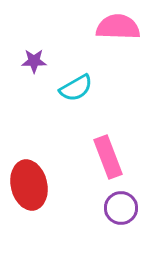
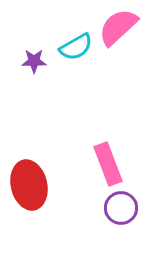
pink semicircle: rotated 45 degrees counterclockwise
cyan semicircle: moved 41 px up
pink rectangle: moved 7 px down
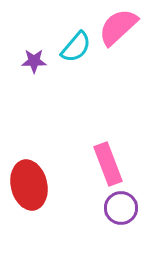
cyan semicircle: rotated 20 degrees counterclockwise
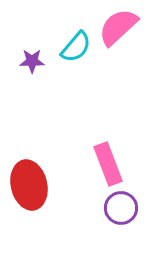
purple star: moved 2 px left
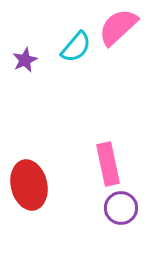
purple star: moved 7 px left, 1 px up; rotated 25 degrees counterclockwise
pink rectangle: rotated 9 degrees clockwise
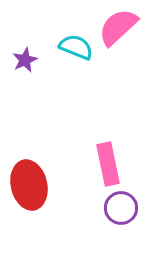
cyan semicircle: rotated 108 degrees counterclockwise
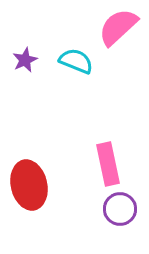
cyan semicircle: moved 14 px down
purple circle: moved 1 px left, 1 px down
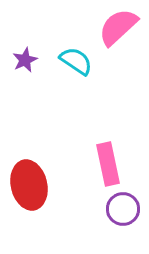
cyan semicircle: rotated 12 degrees clockwise
purple circle: moved 3 px right
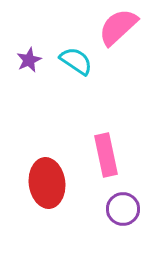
purple star: moved 4 px right
pink rectangle: moved 2 px left, 9 px up
red ellipse: moved 18 px right, 2 px up; rotated 6 degrees clockwise
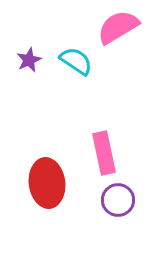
pink semicircle: rotated 12 degrees clockwise
pink rectangle: moved 2 px left, 2 px up
purple circle: moved 5 px left, 9 px up
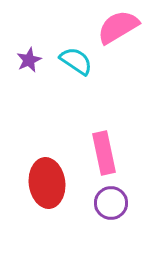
purple circle: moved 7 px left, 3 px down
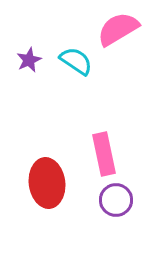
pink semicircle: moved 2 px down
pink rectangle: moved 1 px down
purple circle: moved 5 px right, 3 px up
